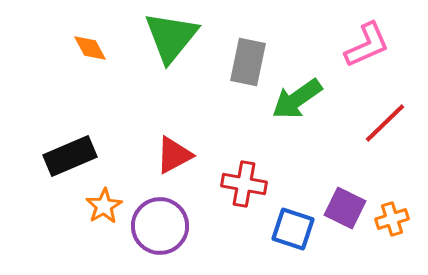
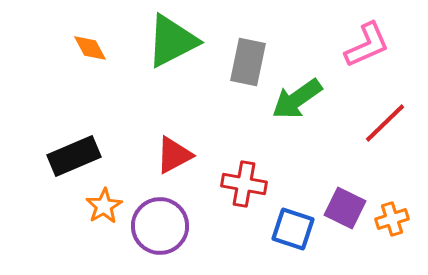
green triangle: moved 1 px right, 4 px down; rotated 24 degrees clockwise
black rectangle: moved 4 px right
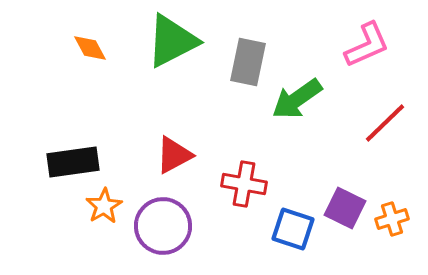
black rectangle: moved 1 px left, 6 px down; rotated 15 degrees clockwise
purple circle: moved 3 px right
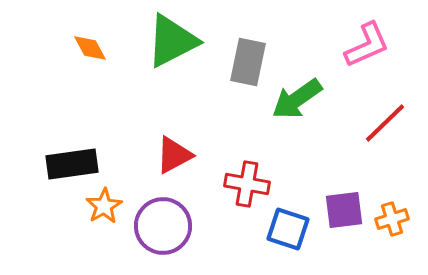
black rectangle: moved 1 px left, 2 px down
red cross: moved 3 px right
purple square: moved 1 px left, 2 px down; rotated 33 degrees counterclockwise
blue square: moved 5 px left
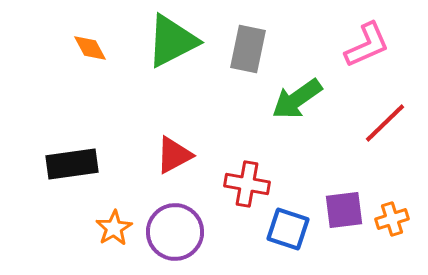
gray rectangle: moved 13 px up
orange star: moved 10 px right, 22 px down
purple circle: moved 12 px right, 6 px down
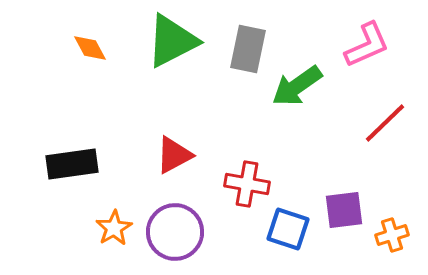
green arrow: moved 13 px up
orange cross: moved 16 px down
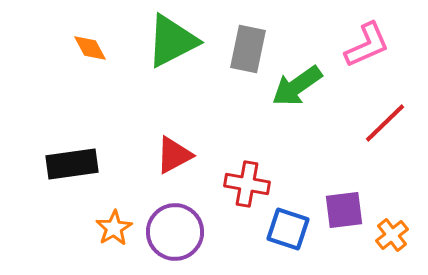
orange cross: rotated 20 degrees counterclockwise
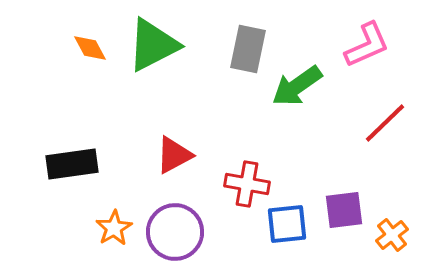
green triangle: moved 19 px left, 4 px down
blue square: moved 1 px left, 5 px up; rotated 24 degrees counterclockwise
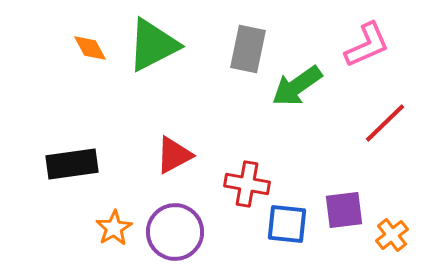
blue square: rotated 12 degrees clockwise
